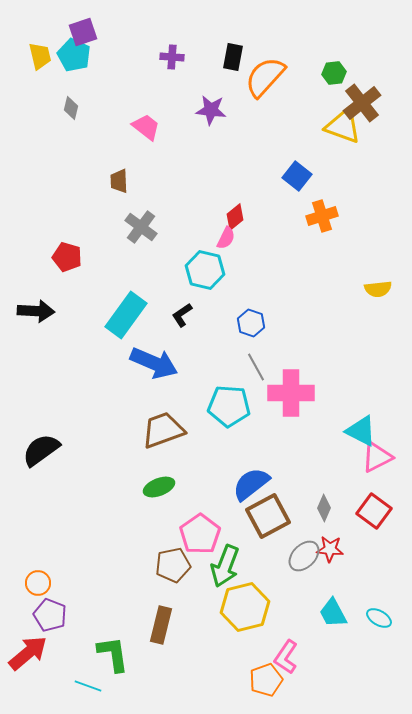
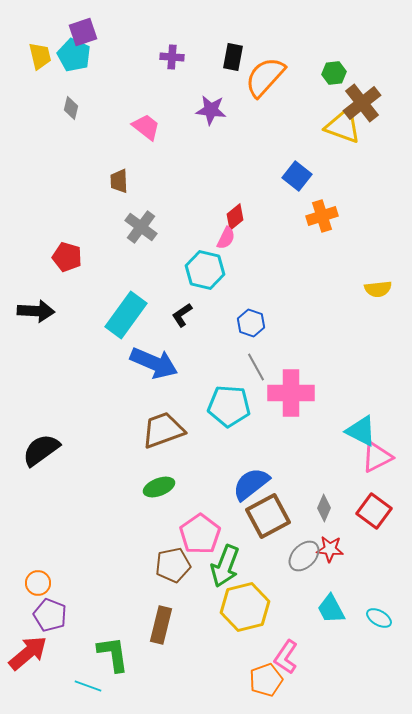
cyan trapezoid at (333, 613): moved 2 px left, 4 px up
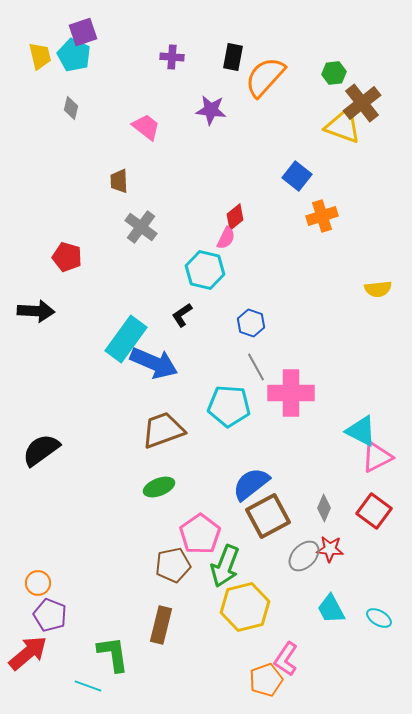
cyan rectangle at (126, 315): moved 24 px down
pink L-shape at (286, 657): moved 2 px down
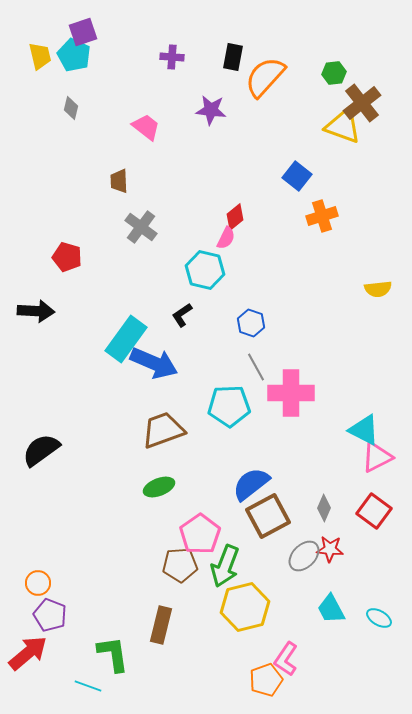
cyan pentagon at (229, 406): rotated 6 degrees counterclockwise
cyan triangle at (361, 431): moved 3 px right, 1 px up
brown pentagon at (173, 565): moved 7 px right; rotated 8 degrees clockwise
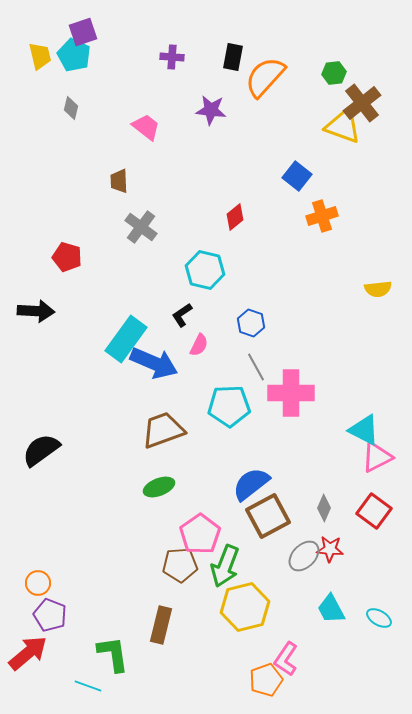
pink semicircle at (226, 238): moved 27 px left, 107 px down
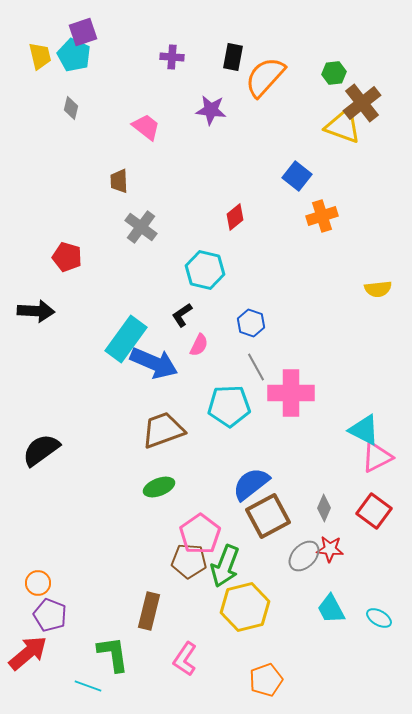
brown pentagon at (180, 565): moved 9 px right, 4 px up; rotated 8 degrees clockwise
brown rectangle at (161, 625): moved 12 px left, 14 px up
pink L-shape at (286, 659): moved 101 px left
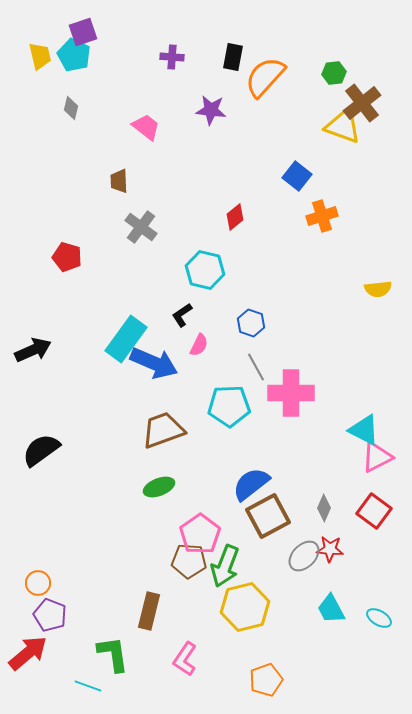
black arrow at (36, 311): moved 3 px left, 39 px down; rotated 27 degrees counterclockwise
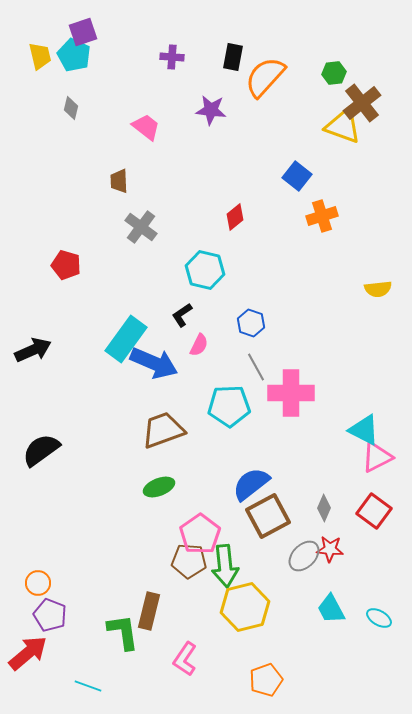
red pentagon at (67, 257): moved 1 px left, 8 px down
green arrow at (225, 566): rotated 27 degrees counterclockwise
green L-shape at (113, 654): moved 10 px right, 22 px up
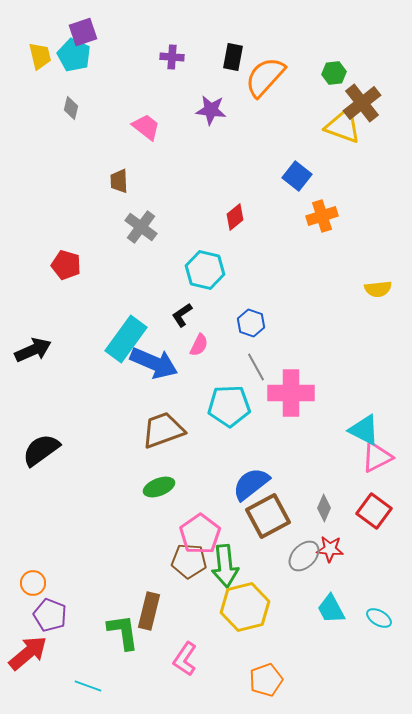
orange circle at (38, 583): moved 5 px left
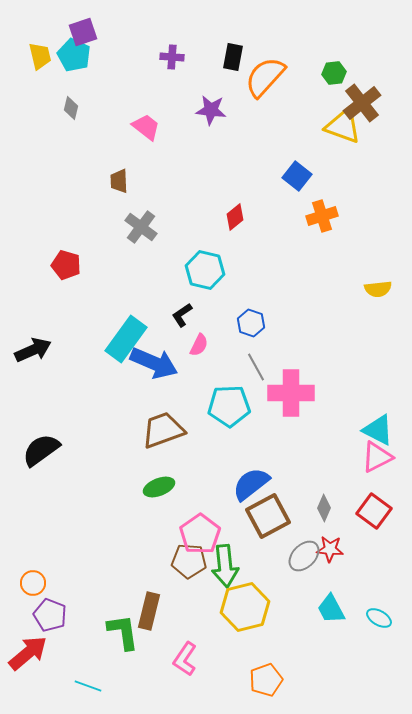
cyan triangle at (364, 430): moved 14 px right
